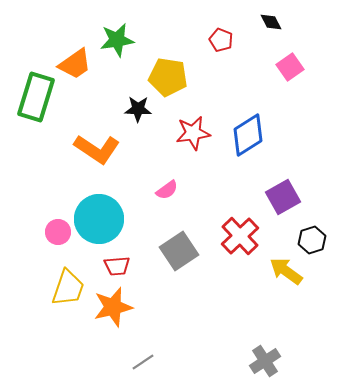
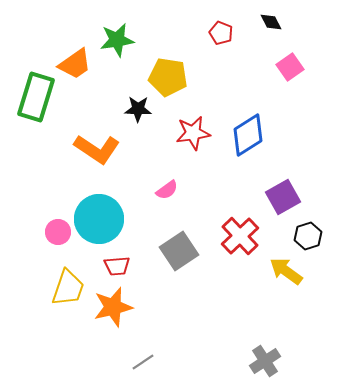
red pentagon: moved 7 px up
black hexagon: moved 4 px left, 4 px up
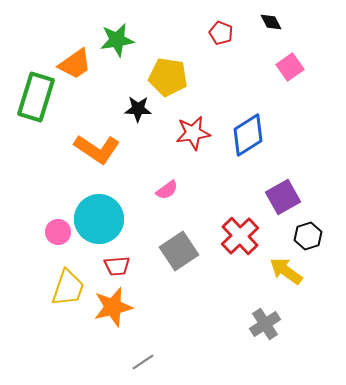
gray cross: moved 37 px up
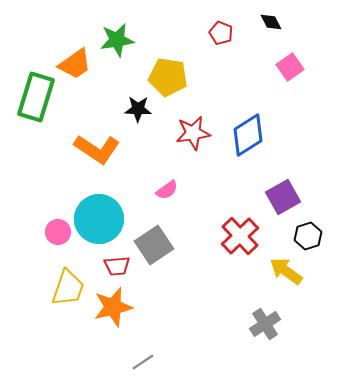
gray square: moved 25 px left, 6 px up
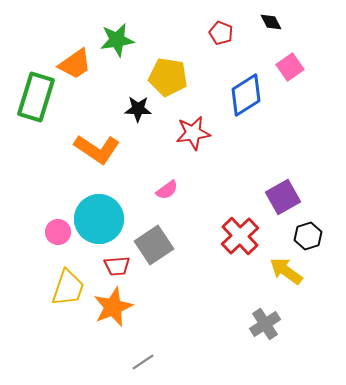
blue diamond: moved 2 px left, 40 px up
orange star: rotated 9 degrees counterclockwise
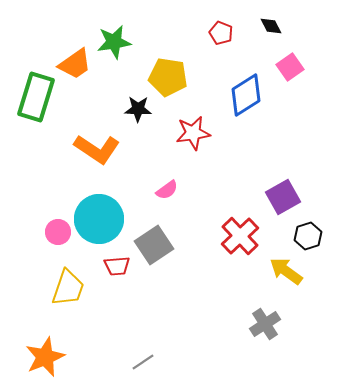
black diamond: moved 4 px down
green star: moved 3 px left, 2 px down
orange star: moved 68 px left, 50 px down
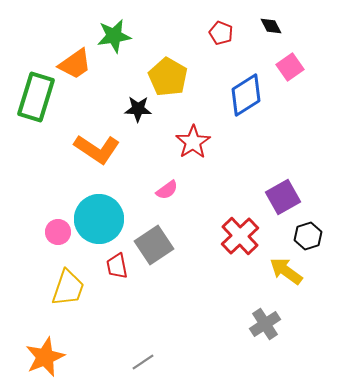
green star: moved 6 px up
yellow pentagon: rotated 21 degrees clockwise
red star: moved 9 px down; rotated 24 degrees counterclockwise
red trapezoid: rotated 84 degrees clockwise
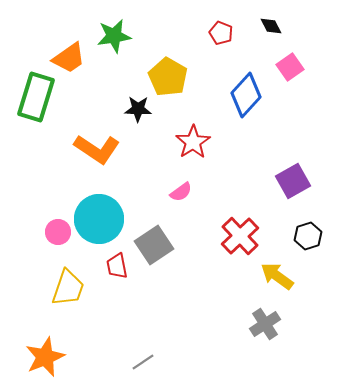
orange trapezoid: moved 6 px left, 6 px up
blue diamond: rotated 15 degrees counterclockwise
pink semicircle: moved 14 px right, 2 px down
purple square: moved 10 px right, 16 px up
yellow arrow: moved 9 px left, 5 px down
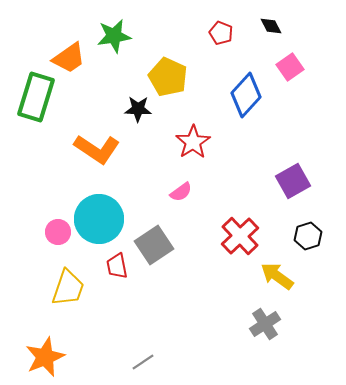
yellow pentagon: rotated 6 degrees counterclockwise
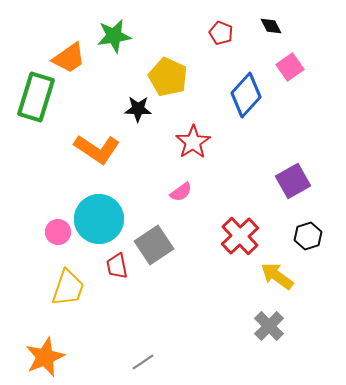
gray cross: moved 4 px right, 2 px down; rotated 12 degrees counterclockwise
